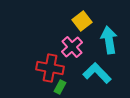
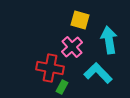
yellow square: moved 2 px left, 1 px up; rotated 36 degrees counterclockwise
cyan L-shape: moved 1 px right
green rectangle: moved 2 px right
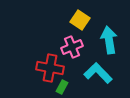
yellow square: rotated 18 degrees clockwise
pink cross: rotated 20 degrees clockwise
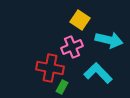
cyan arrow: rotated 112 degrees clockwise
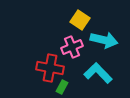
cyan arrow: moved 5 px left
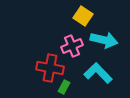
yellow square: moved 3 px right, 4 px up
pink cross: moved 1 px up
green rectangle: moved 2 px right
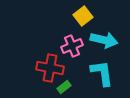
yellow square: rotated 18 degrees clockwise
cyan L-shape: moved 4 px right; rotated 36 degrees clockwise
green rectangle: rotated 24 degrees clockwise
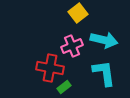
yellow square: moved 5 px left, 3 px up
cyan L-shape: moved 2 px right
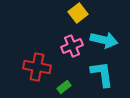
red cross: moved 13 px left, 1 px up
cyan L-shape: moved 2 px left, 1 px down
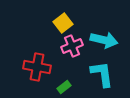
yellow square: moved 15 px left, 10 px down
